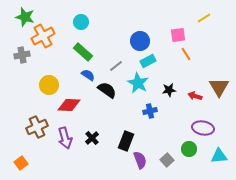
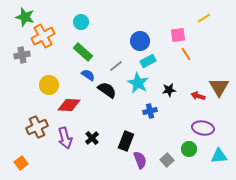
red arrow: moved 3 px right
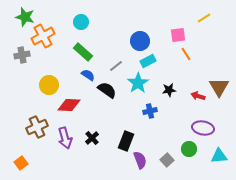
cyan star: rotated 10 degrees clockwise
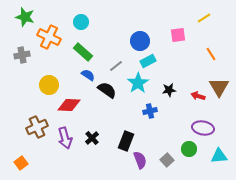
orange cross: moved 6 px right, 1 px down; rotated 35 degrees counterclockwise
orange line: moved 25 px right
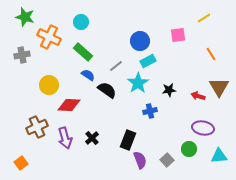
black rectangle: moved 2 px right, 1 px up
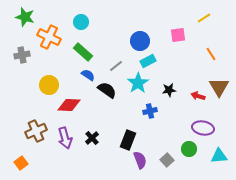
brown cross: moved 1 px left, 4 px down
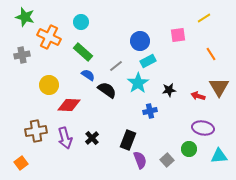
brown cross: rotated 15 degrees clockwise
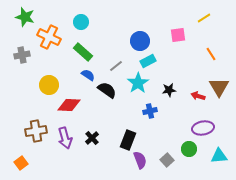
purple ellipse: rotated 20 degrees counterclockwise
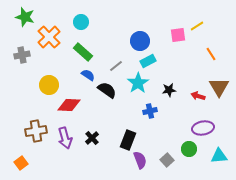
yellow line: moved 7 px left, 8 px down
orange cross: rotated 20 degrees clockwise
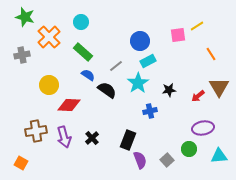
red arrow: rotated 56 degrees counterclockwise
purple arrow: moved 1 px left, 1 px up
orange square: rotated 24 degrees counterclockwise
